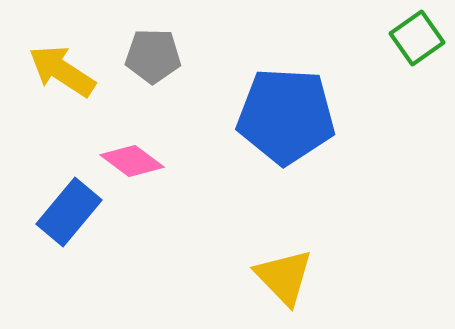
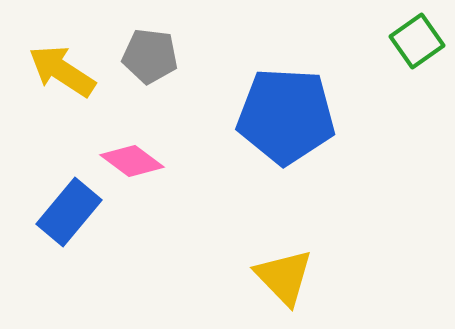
green square: moved 3 px down
gray pentagon: moved 3 px left; rotated 6 degrees clockwise
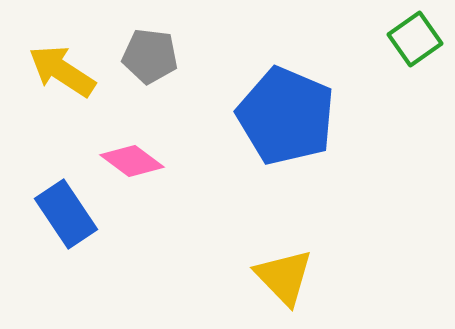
green square: moved 2 px left, 2 px up
blue pentagon: rotated 20 degrees clockwise
blue rectangle: moved 3 px left, 2 px down; rotated 74 degrees counterclockwise
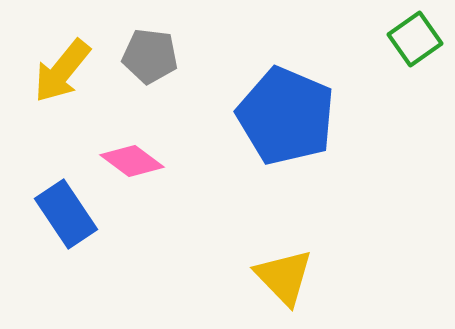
yellow arrow: rotated 84 degrees counterclockwise
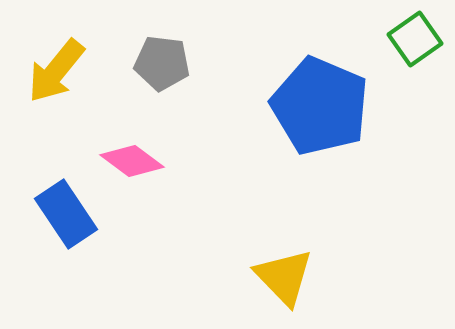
gray pentagon: moved 12 px right, 7 px down
yellow arrow: moved 6 px left
blue pentagon: moved 34 px right, 10 px up
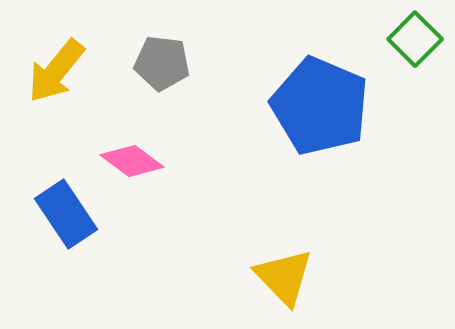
green square: rotated 10 degrees counterclockwise
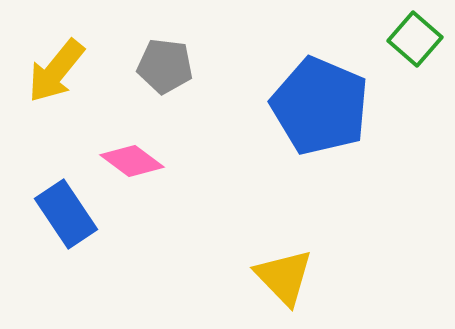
green square: rotated 4 degrees counterclockwise
gray pentagon: moved 3 px right, 3 px down
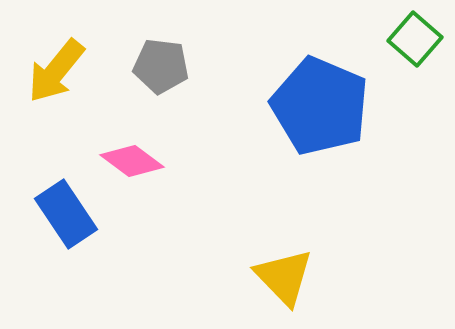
gray pentagon: moved 4 px left
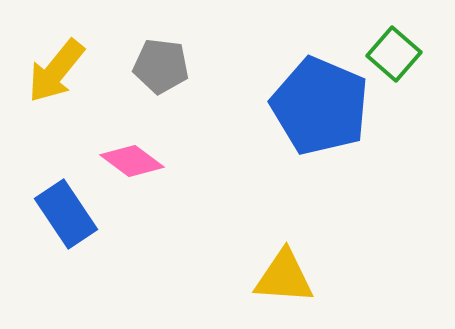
green square: moved 21 px left, 15 px down
yellow triangle: rotated 42 degrees counterclockwise
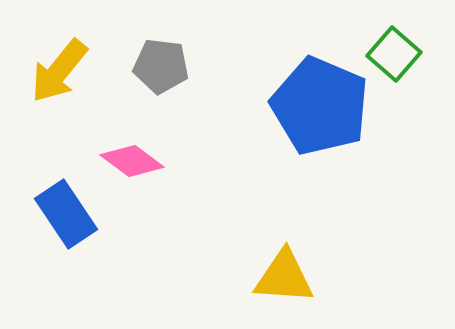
yellow arrow: moved 3 px right
